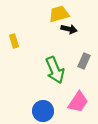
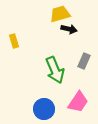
yellow trapezoid: moved 1 px right
blue circle: moved 1 px right, 2 px up
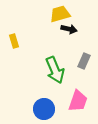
pink trapezoid: moved 1 px up; rotated 15 degrees counterclockwise
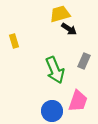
black arrow: rotated 21 degrees clockwise
blue circle: moved 8 px right, 2 px down
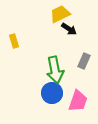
yellow trapezoid: rotated 10 degrees counterclockwise
green arrow: rotated 12 degrees clockwise
blue circle: moved 18 px up
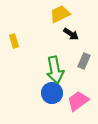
black arrow: moved 2 px right, 5 px down
pink trapezoid: rotated 145 degrees counterclockwise
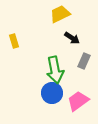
black arrow: moved 1 px right, 4 px down
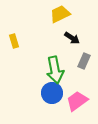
pink trapezoid: moved 1 px left
